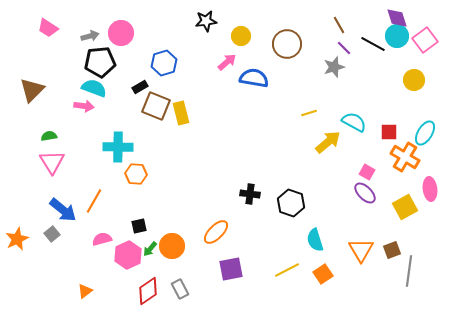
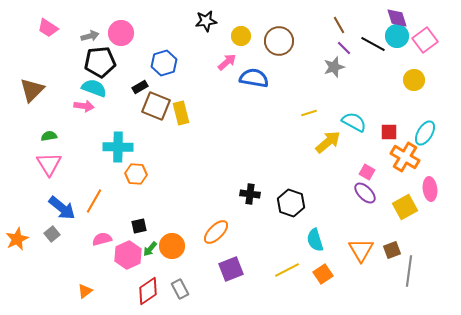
brown circle at (287, 44): moved 8 px left, 3 px up
pink triangle at (52, 162): moved 3 px left, 2 px down
blue arrow at (63, 210): moved 1 px left, 2 px up
purple square at (231, 269): rotated 10 degrees counterclockwise
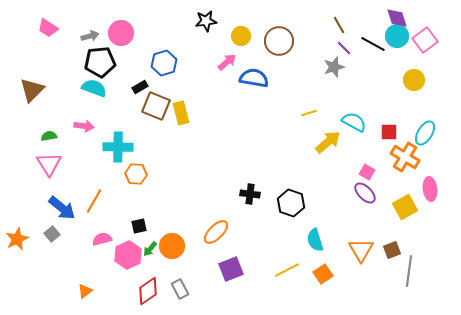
pink arrow at (84, 106): moved 20 px down
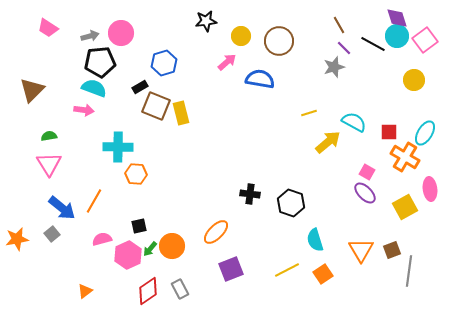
blue semicircle at (254, 78): moved 6 px right, 1 px down
pink arrow at (84, 126): moved 16 px up
orange star at (17, 239): rotated 15 degrees clockwise
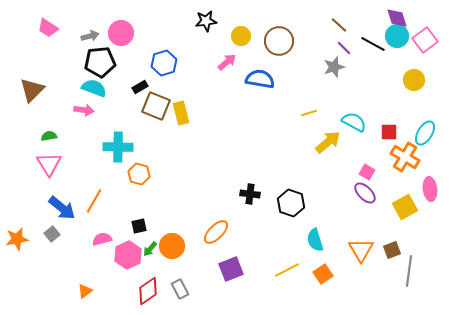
brown line at (339, 25): rotated 18 degrees counterclockwise
orange hexagon at (136, 174): moved 3 px right; rotated 10 degrees clockwise
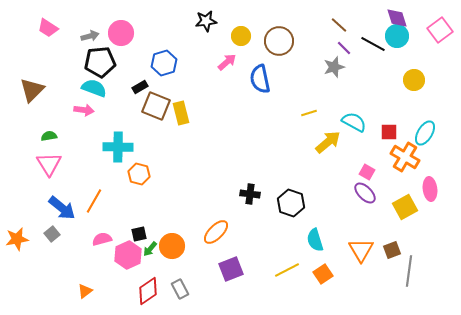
pink square at (425, 40): moved 15 px right, 10 px up
blue semicircle at (260, 79): rotated 112 degrees counterclockwise
black square at (139, 226): moved 8 px down
